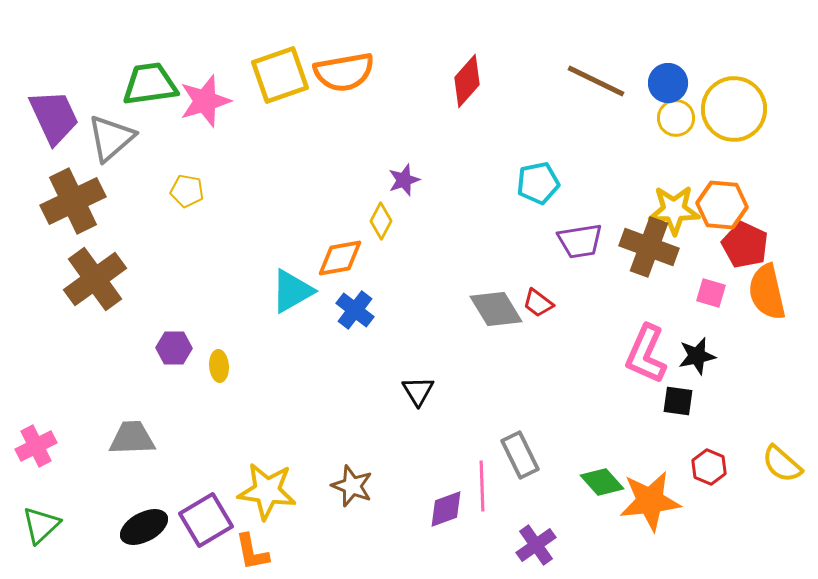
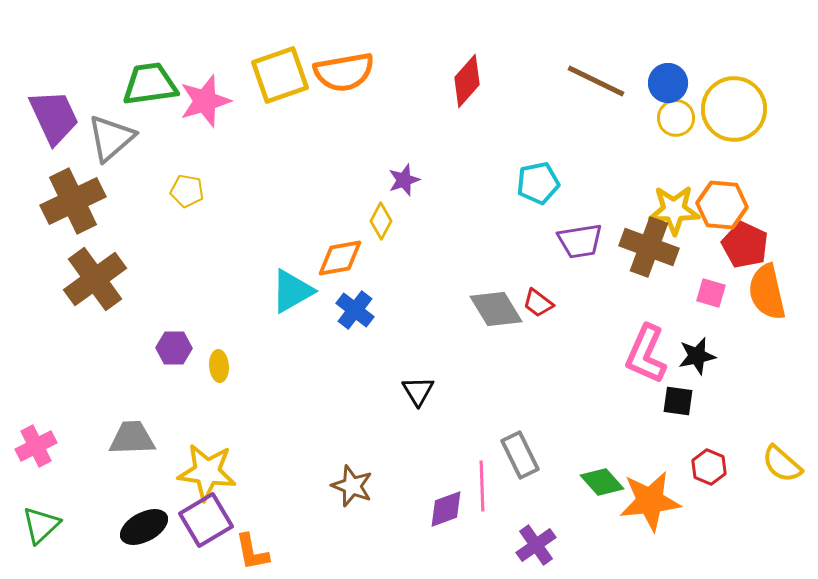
yellow star at (267, 491): moved 60 px left, 19 px up
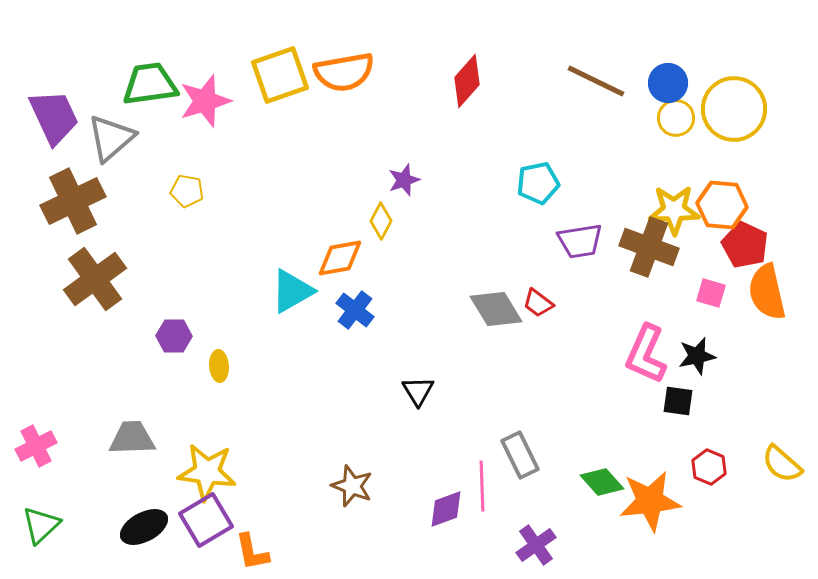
purple hexagon at (174, 348): moved 12 px up
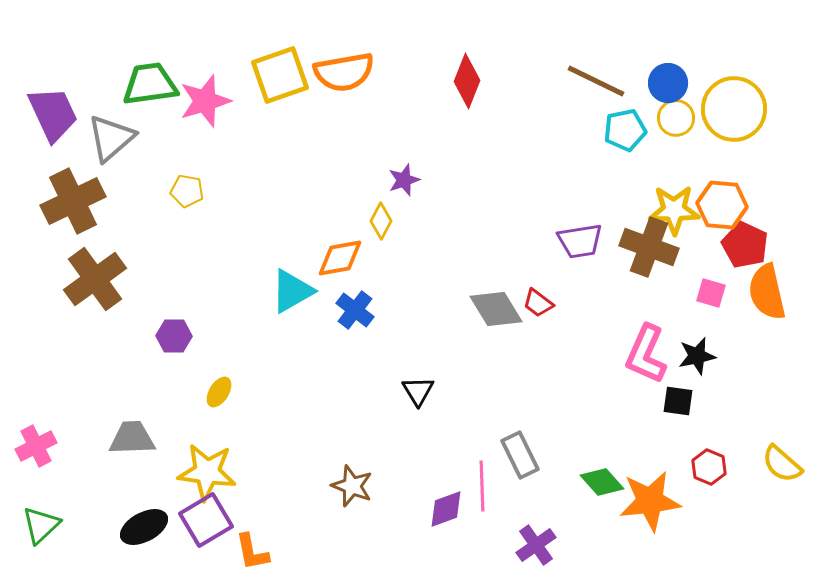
red diamond at (467, 81): rotated 20 degrees counterclockwise
purple trapezoid at (54, 117): moved 1 px left, 3 px up
cyan pentagon at (538, 183): moved 87 px right, 53 px up
yellow ellipse at (219, 366): moved 26 px down; rotated 36 degrees clockwise
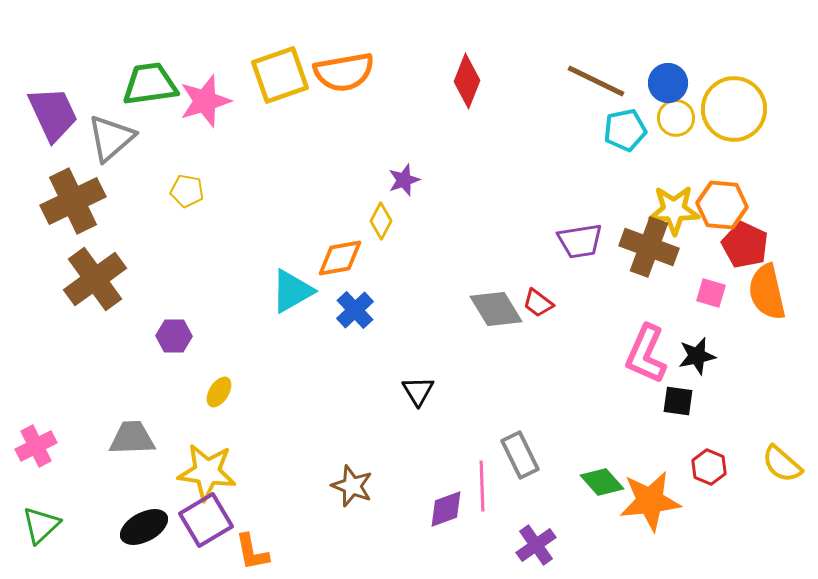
blue cross at (355, 310): rotated 9 degrees clockwise
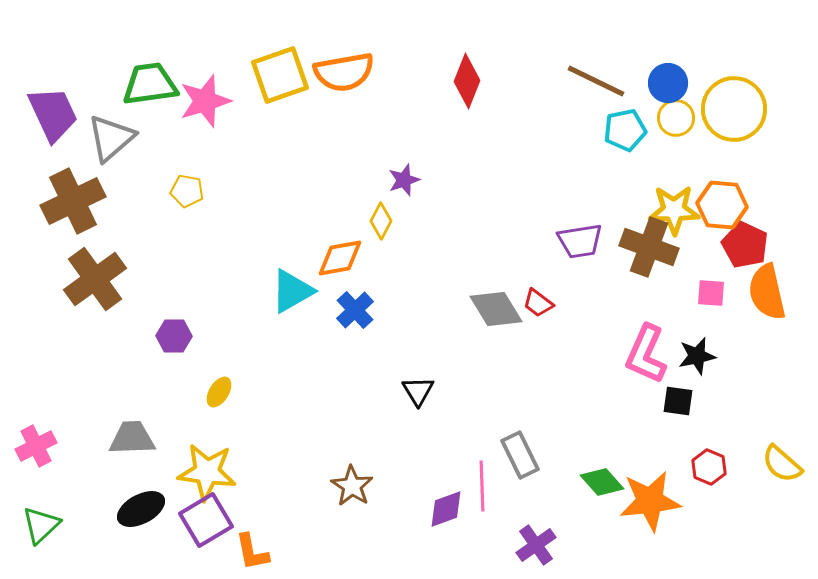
pink square at (711, 293): rotated 12 degrees counterclockwise
brown star at (352, 486): rotated 12 degrees clockwise
black ellipse at (144, 527): moved 3 px left, 18 px up
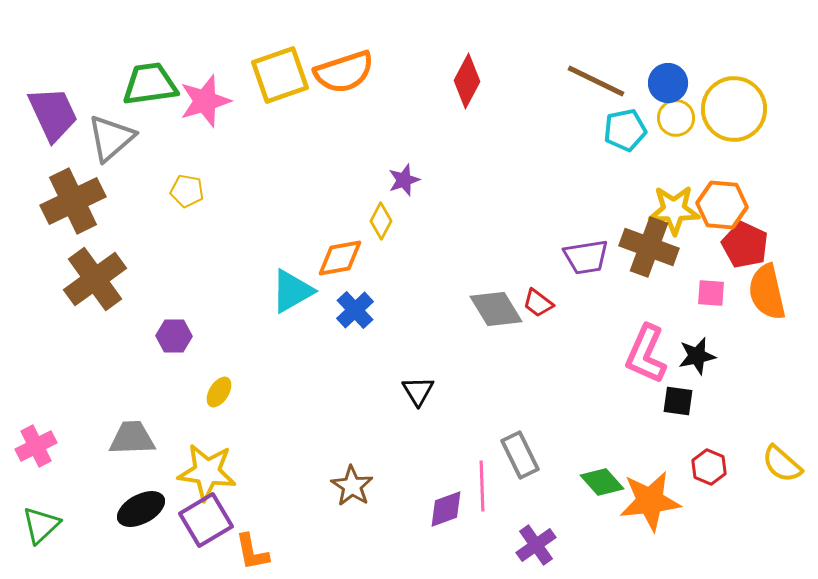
orange semicircle at (344, 72): rotated 8 degrees counterclockwise
red diamond at (467, 81): rotated 6 degrees clockwise
purple trapezoid at (580, 241): moved 6 px right, 16 px down
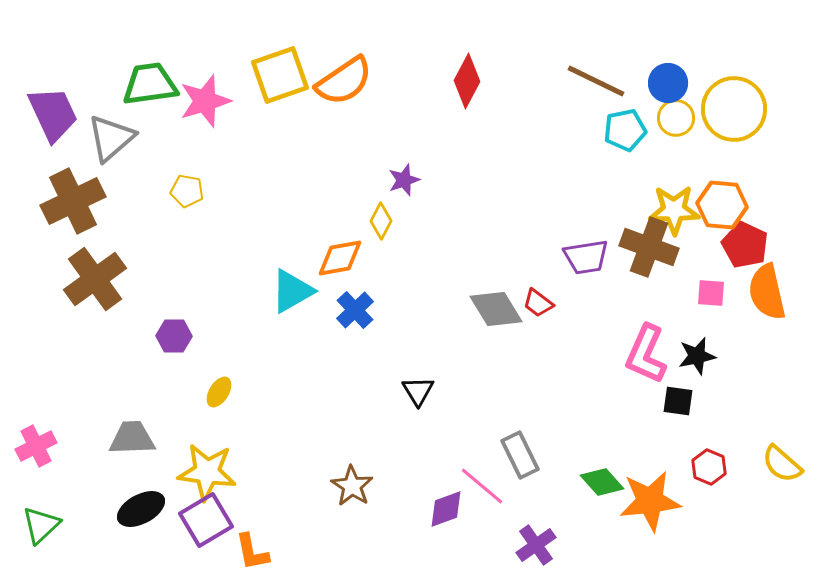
orange semicircle at (344, 72): moved 9 px down; rotated 16 degrees counterclockwise
pink line at (482, 486): rotated 48 degrees counterclockwise
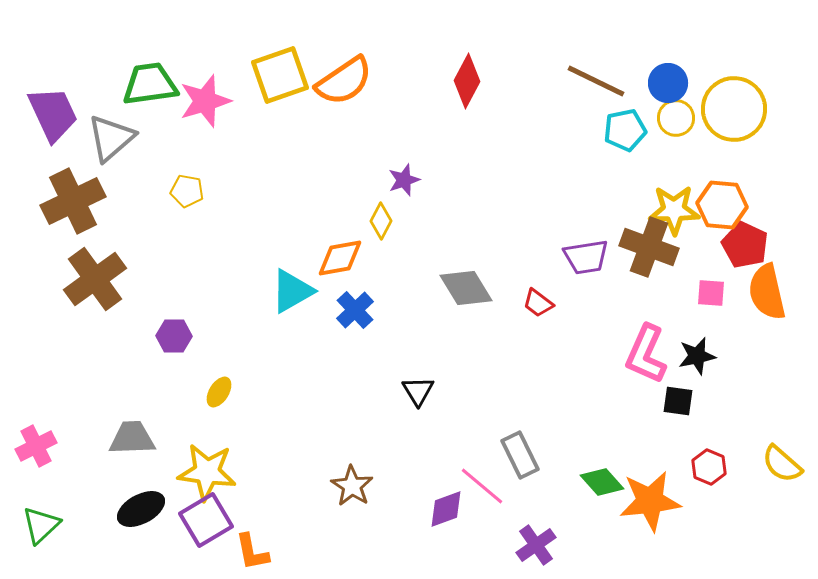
gray diamond at (496, 309): moved 30 px left, 21 px up
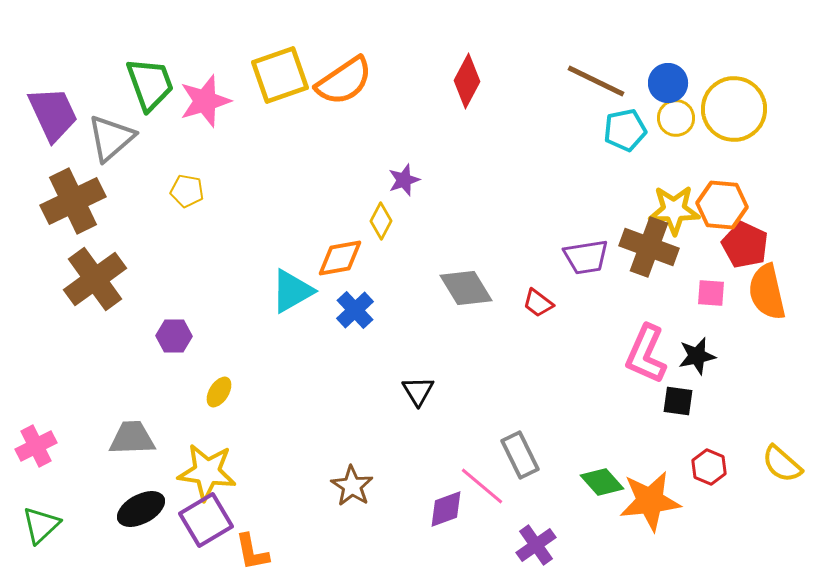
green trapezoid at (150, 84): rotated 78 degrees clockwise
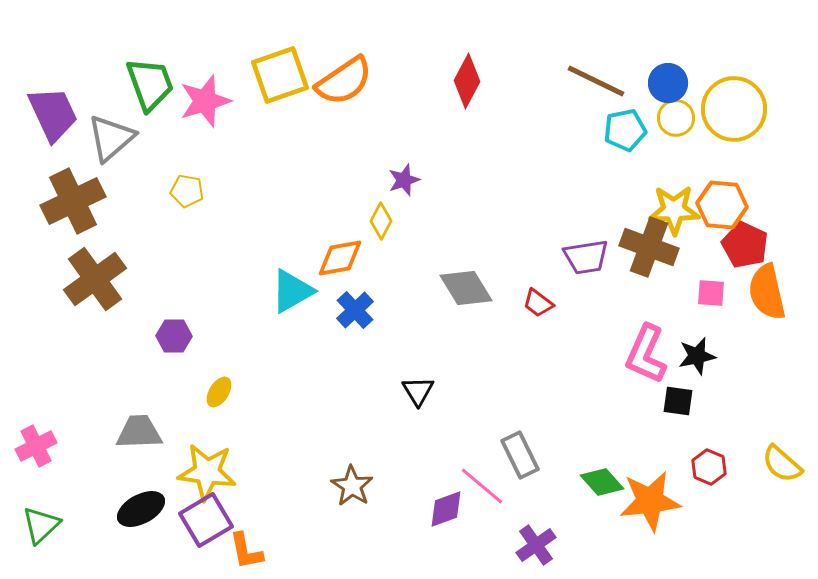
gray trapezoid at (132, 438): moved 7 px right, 6 px up
orange L-shape at (252, 552): moved 6 px left, 1 px up
